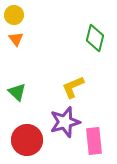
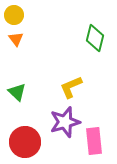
yellow L-shape: moved 2 px left
red circle: moved 2 px left, 2 px down
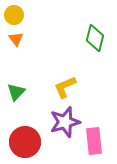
yellow L-shape: moved 6 px left
green triangle: moved 1 px left; rotated 30 degrees clockwise
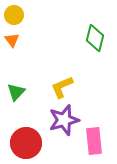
orange triangle: moved 4 px left, 1 px down
yellow L-shape: moved 3 px left
purple star: moved 1 px left, 2 px up
red circle: moved 1 px right, 1 px down
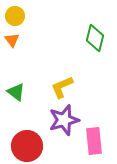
yellow circle: moved 1 px right, 1 px down
green triangle: rotated 36 degrees counterclockwise
red circle: moved 1 px right, 3 px down
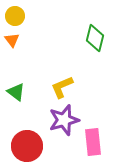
pink rectangle: moved 1 px left, 1 px down
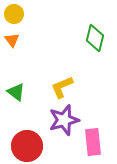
yellow circle: moved 1 px left, 2 px up
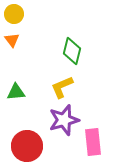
green diamond: moved 23 px left, 13 px down
green triangle: rotated 42 degrees counterclockwise
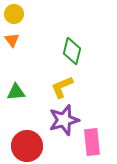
pink rectangle: moved 1 px left
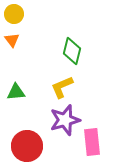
purple star: moved 1 px right
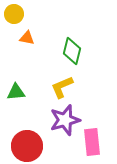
orange triangle: moved 15 px right, 2 px up; rotated 42 degrees counterclockwise
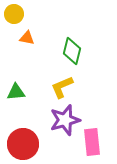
red circle: moved 4 px left, 2 px up
